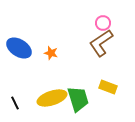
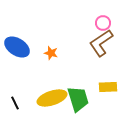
blue ellipse: moved 2 px left, 1 px up
yellow rectangle: rotated 24 degrees counterclockwise
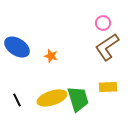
brown L-shape: moved 6 px right, 4 px down
orange star: moved 3 px down
black line: moved 2 px right, 3 px up
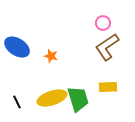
black line: moved 2 px down
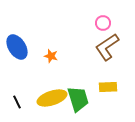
blue ellipse: rotated 25 degrees clockwise
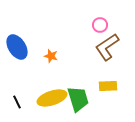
pink circle: moved 3 px left, 2 px down
yellow rectangle: moved 1 px up
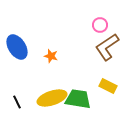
yellow rectangle: rotated 30 degrees clockwise
green trapezoid: rotated 64 degrees counterclockwise
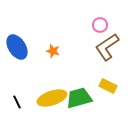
orange star: moved 2 px right, 5 px up
green trapezoid: moved 1 px right, 1 px up; rotated 24 degrees counterclockwise
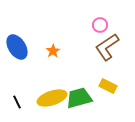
orange star: rotated 24 degrees clockwise
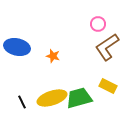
pink circle: moved 2 px left, 1 px up
blue ellipse: rotated 45 degrees counterclockwise
orange star: moved 5 px down; rotated 24 degrees counterclockwise
black line: moved 5 px right
